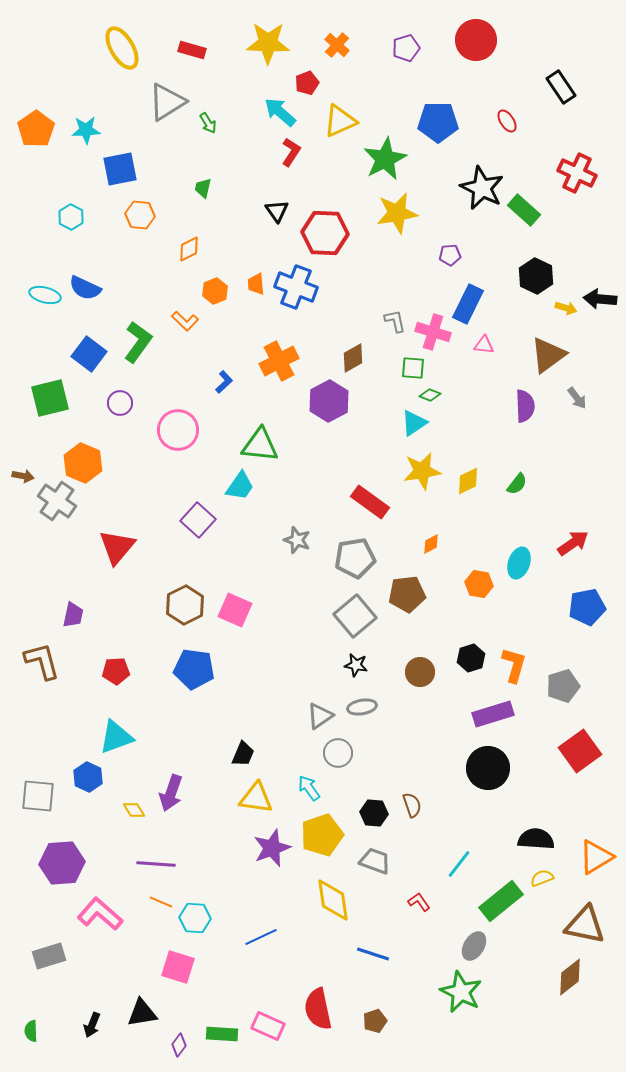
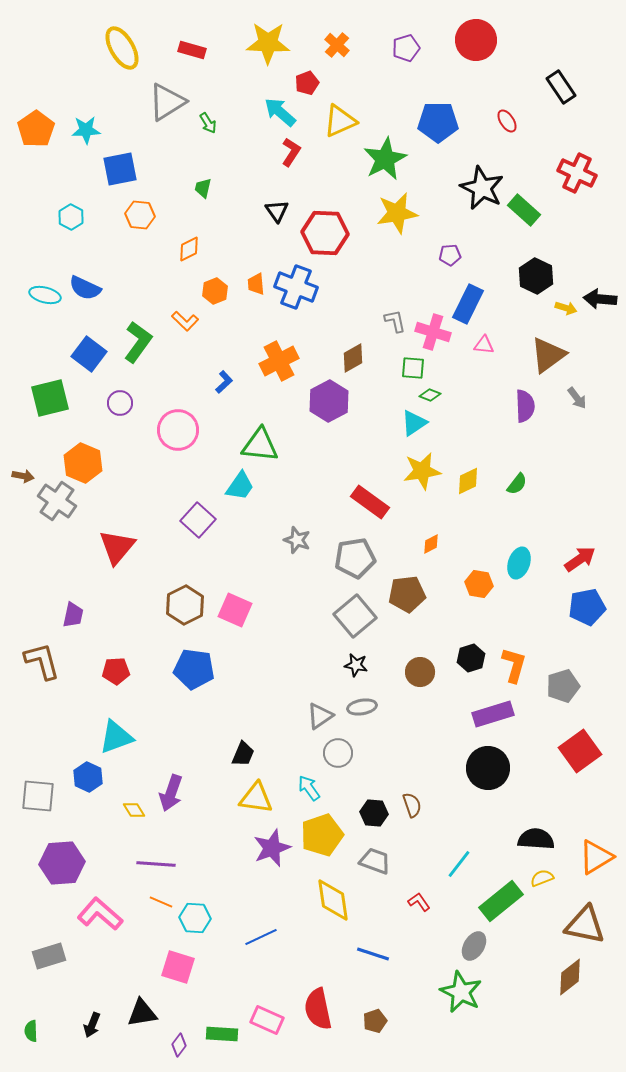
red arrow at (573, 543): moved 7 px right, 16 px down
pink rectangle at (268, 1026): moved 1 px left, 6 px up
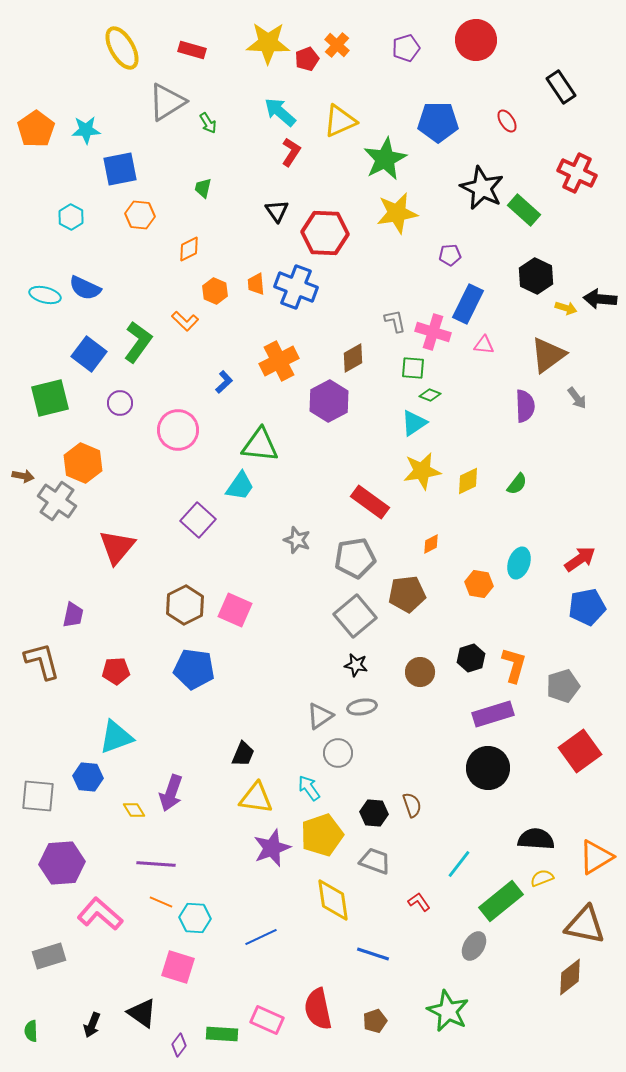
red pentagon at (307, 83): moved 24 px up
orange hexagon at (215, 291): rotated 15 degrees counterclockwise
blue hexagon at (88, 777): rotated 20 degrees counterclockwise
green star at (461, 992): moved 13 px left, 19 px down
black triangle at (142, 1013): rotated 44 degrees clockwise
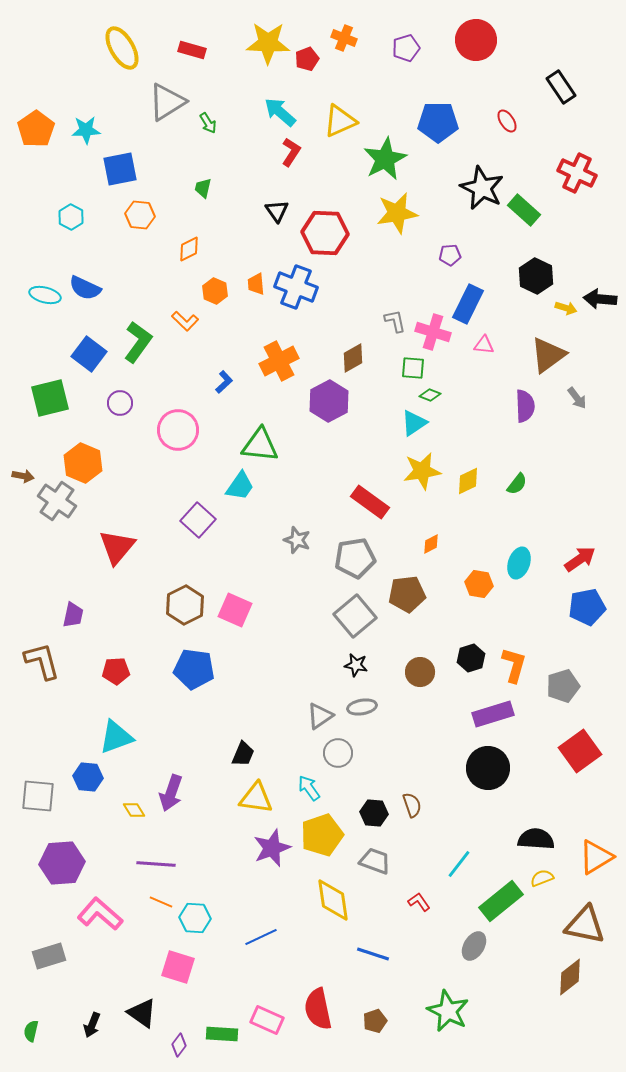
orange cross at (337, 45): moved 7 px right, 7 px up; rotated 20 degrees counterclockwise
green semicircle at (31, 1031): rotated 15 degrees clockwise
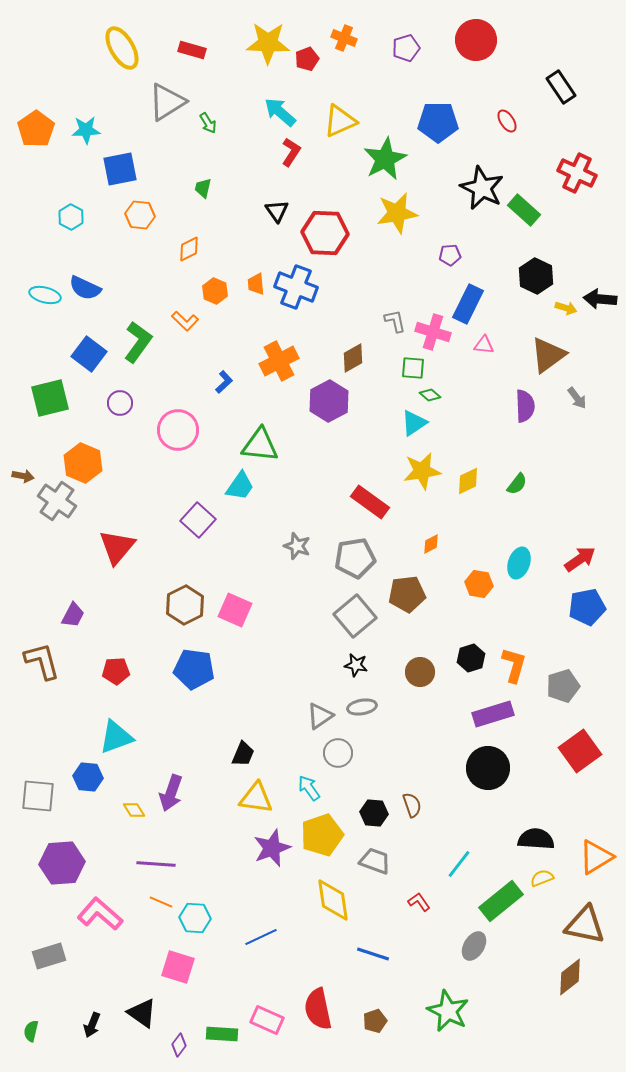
green diamond at (430, 395): rotated 20 degrees clockwise
gray star at (297, 540): moved 6 px down
purple trapezoid at (73, 615): rotated 16 degrees clockwise
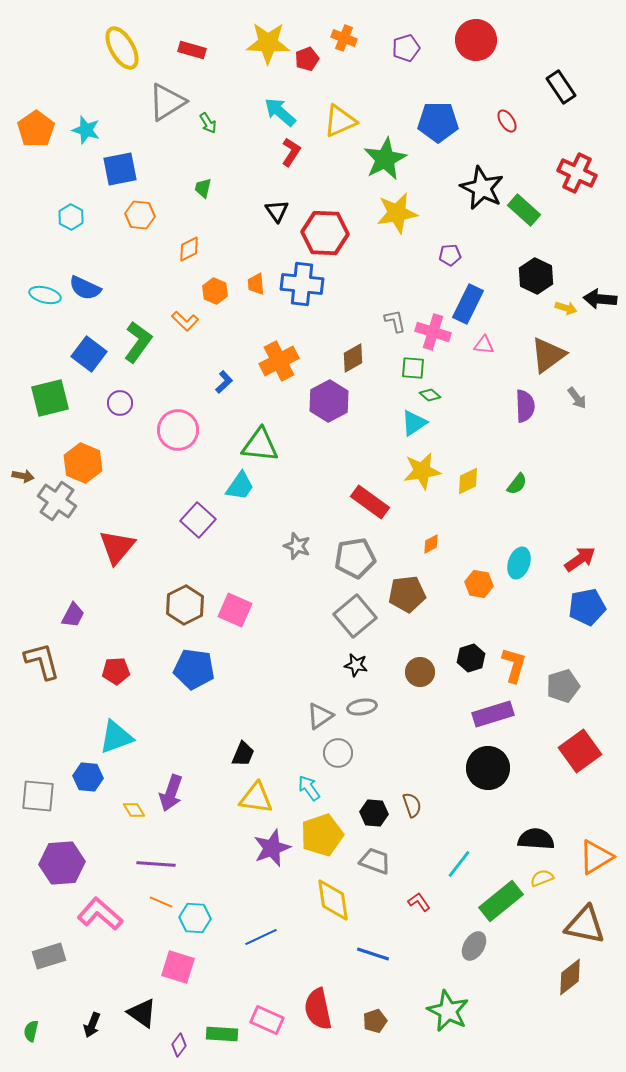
cyan star at (86, 130): rotated 20 degrees clockwise
blue cross at (296, 287): moved 6 px right, 3 px up; rotated 15 degrees counterclockwise
